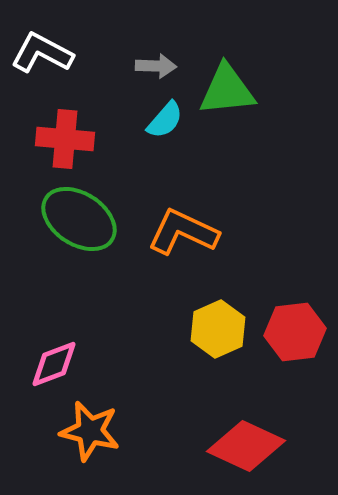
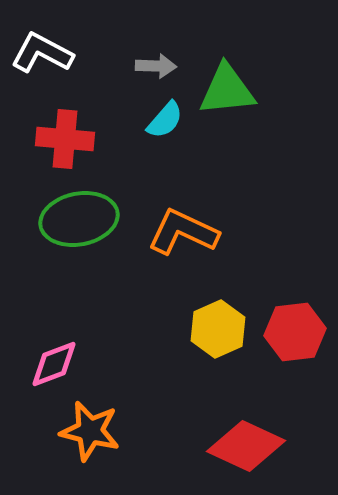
green ellipse: rotated 44 degrees counterclockwise
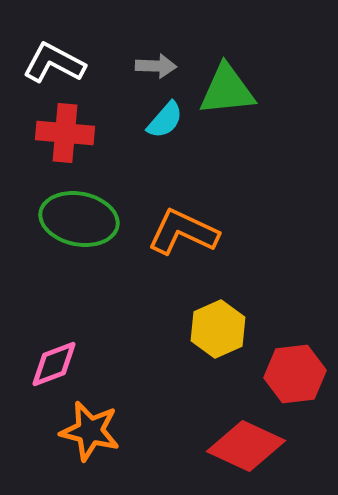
white L-shape: moved 12 px right, 10 px down
red cross: moved 6 px up
green ellipse: rotated 22 degrees clockwise
red hexagon: moved 42 px down
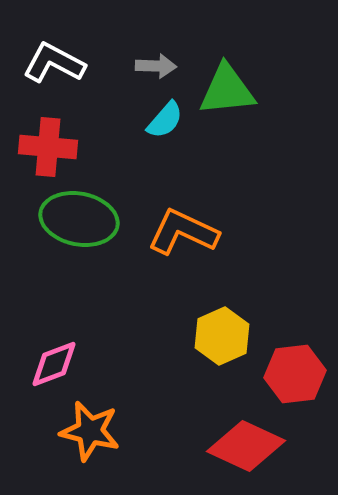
red cross: moved 17 px left, 14 px down
yellow hexagon: moved 4 px right, 7 px down
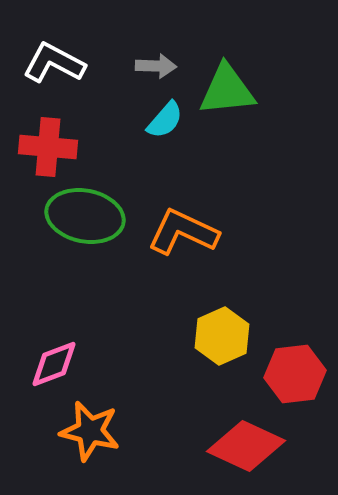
green ellipse: moved 6 px right, 3 px up
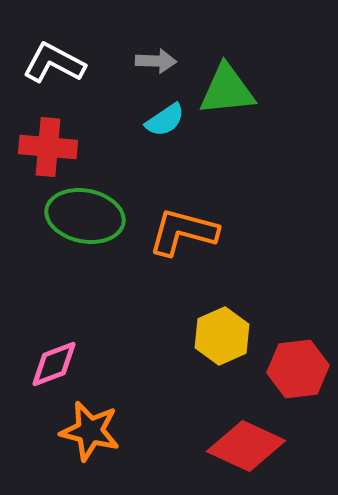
gray arrow: moved 5 px up
cyan semicircle: rotated 15 degrees clockwise
orange L-shape: rotated 10 degrees counterclockwise
red hexagon: moved 3 px right, 5 px up
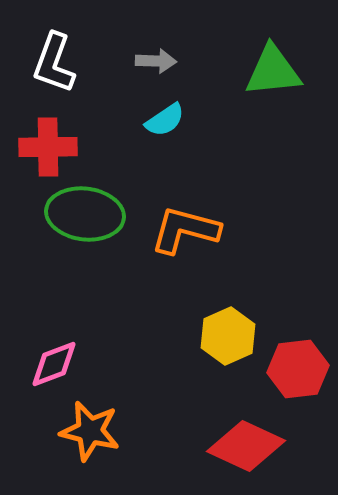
white L-shape: rotated 98 degrees counterclockwise
green triangle: moved 46 px right, 19 px up
red cross: rotated 6 degrees counterclockwise
green ellipse: moved 2 px up; rotated 4 degrees counterclockwise
orange L-shape: moved 2 px right, 2 px up
yellow hexagon: moved 6 px right
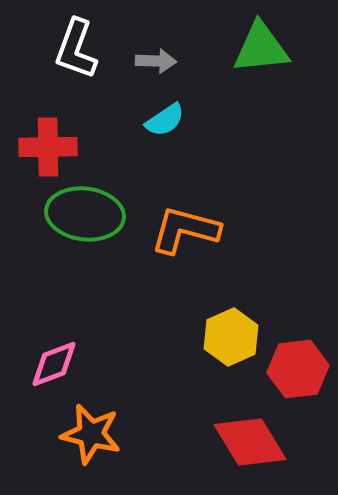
white L-shape: moved 22 px right, 14 px up
green triangle: moved 12 px left, 23 px up
yellow hexagon: moved 3 px right, 1 px down
orange star: moved 1 px right, 3 px down
red diamond: moved 4 px right, 4 px up; rotated 34 degrees clockwise
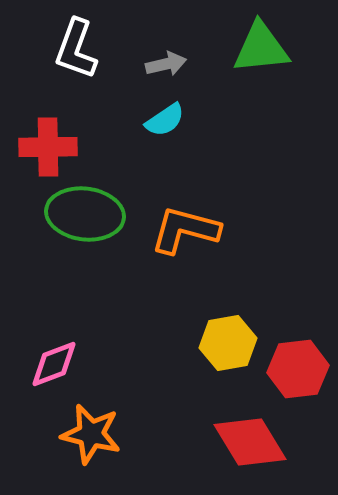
gray arrow: moved 10 px right, 3 px down; rotated 15 degrees counterclockwise
yellow hexagon: moved 3 px left, 6 px down; rotated 14 degrees clockwise
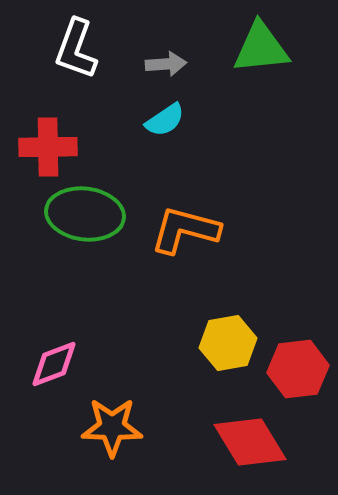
gray arrow: rotated 9 degrees clockwise
orange star: moved 21 px right, 7 px up; rotated 12 degrees counterclockwise
